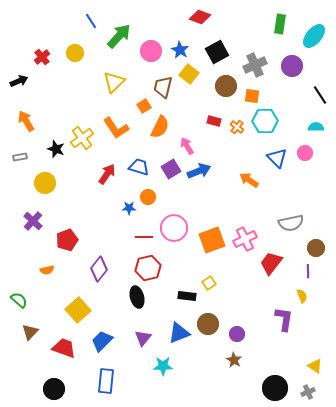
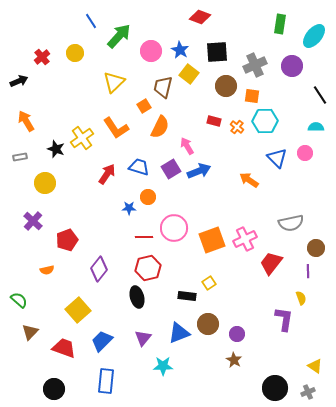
black square at (217, 52): rotated 25 degrees clockwise
yellow semicircle at (302, 296): moved 1 px left, 2 px down
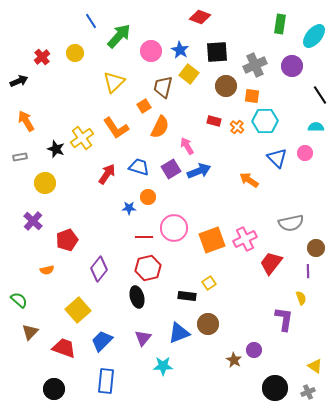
purple circle at (237, 334): moved 17 px right, 16 px down
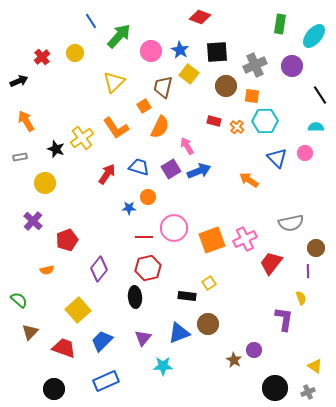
black ellipse at (137, 297): moved 2 px left; rotated 10 degrees clockwise
blue rectangle at (106, 381): rotated 60 degrees clockwise
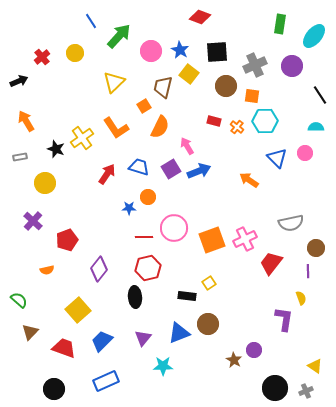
gray cross at (308, 392): moved 2 px left, 1 px up
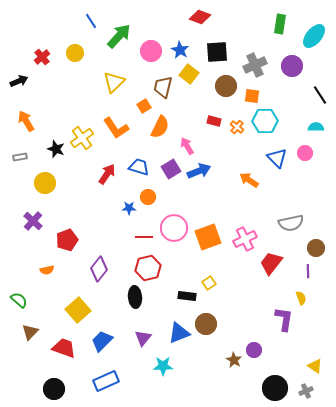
orange square at (212, 240): moved 4 px left, 3 px up
brown circle at (208, 324): moved 2 px left
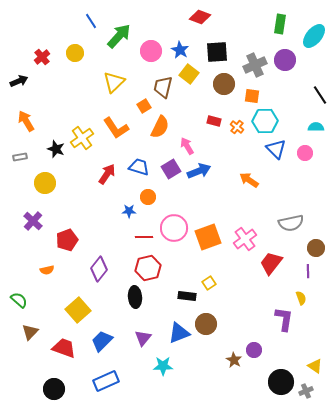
purple circle at (292, 66): moved 7 px left, 6 px up
brown circle at (226, 86): moved 2 px left, 2 px up
blue triangle at (277, 158): moved 1 px left, 9 px up
blue star at (129, 208): moved 3 px down
pink cross at (245, 239): rotated 10 degrees counterclockwise
black circle at (275, 388): moved 6 px right, 6 px up
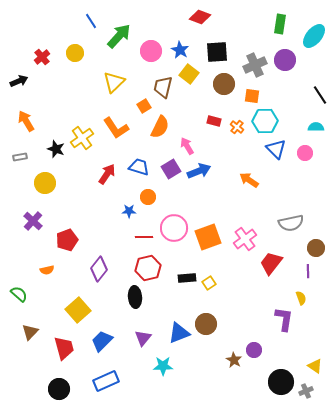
black rectangle at (187, 296): moved 18 px up; rotated 12 degrees counterclockwise
green semicircle at (19, 300): moved 6 px up
red trapezoid at (64, 348): rotated 55 degrees clockwise
black circle at (54, 389): moved 5 px right
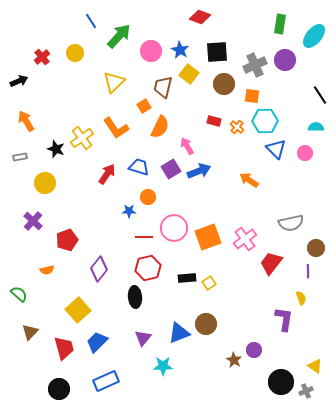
blue trapezoid at (102, 341): moved 5 px left, 1 px down
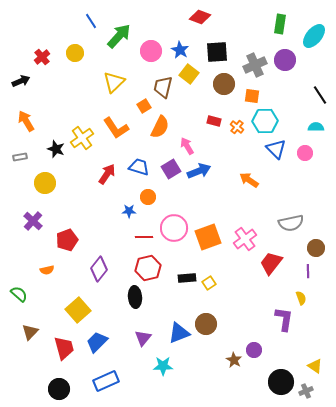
black arrow at (19, 81): moved 2 px right
